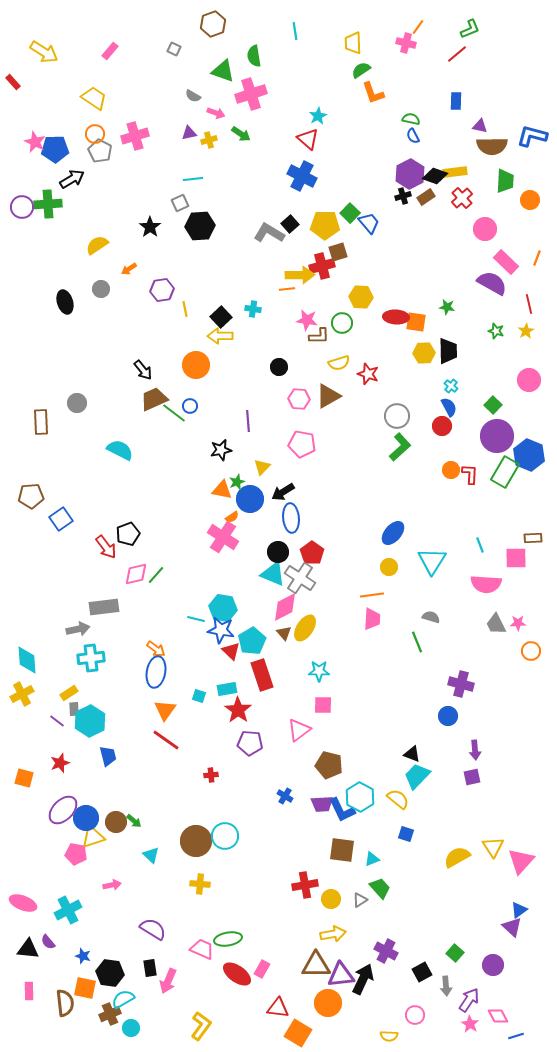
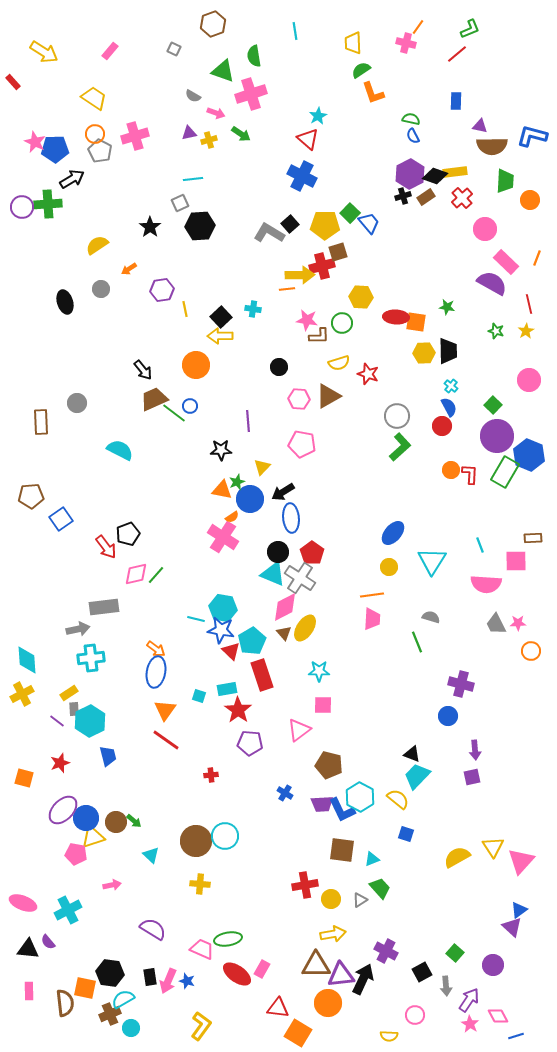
black star at (221, 450): rotated 10 degrees clockwise
pink square at (516, 558): moved 3 px down
blue cross at (285, 796): moved 3 px up
blue star at (83, 956): moved 104 px right, 25 px down
black rectangle at (150, 968): moved 9 px down
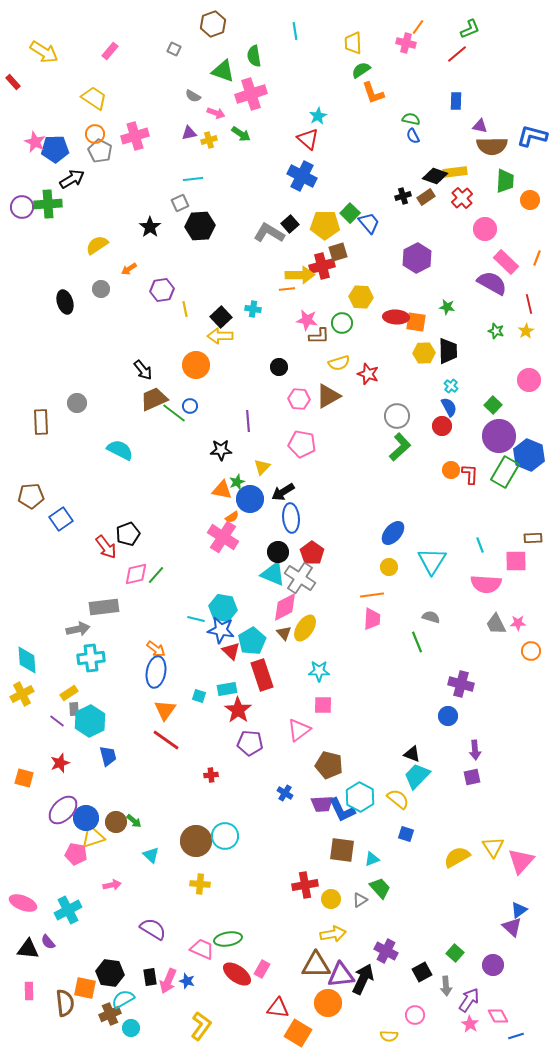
purple hexagon at (410, 174): moved 7 px right, 84 px down
purple circle at (497, 436): moved 2 px right
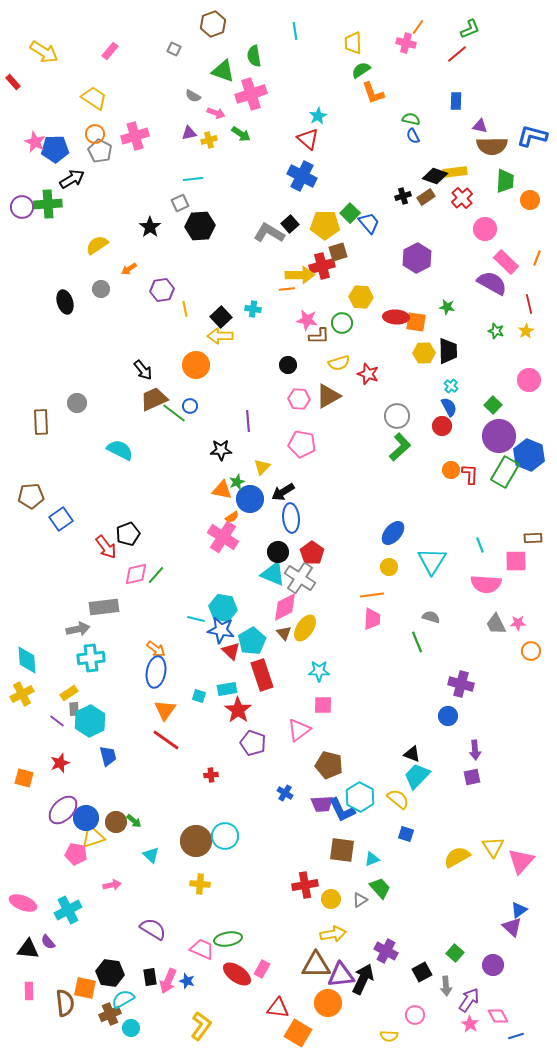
black circle at (279, 367): moved 9 px right, 2 px up
purple pentagon at (250, 743): moved 3 px right; rotated 15 degrees clockwise
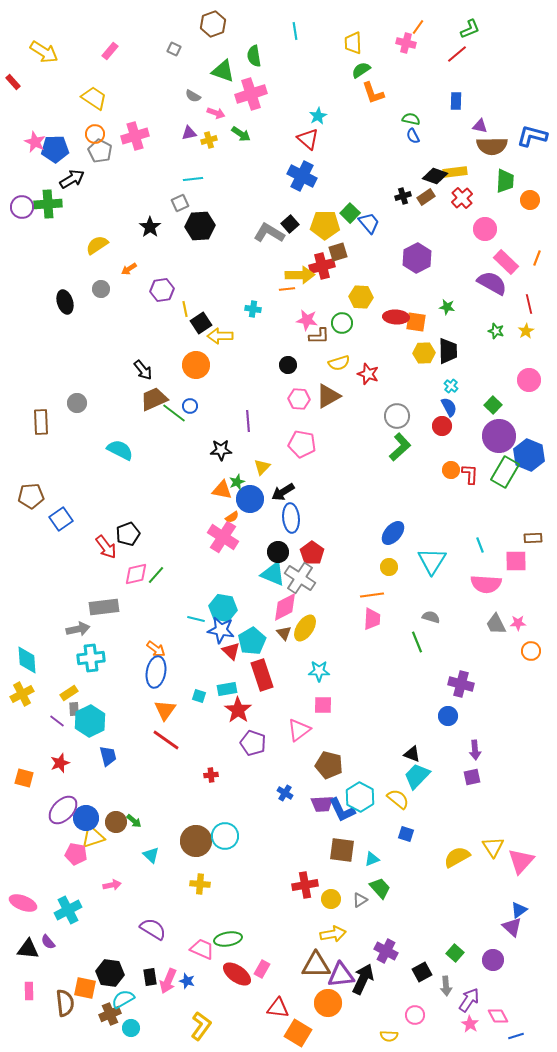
black square at (221, 317): moved 20 px left, 6 px down; rotated 10 degrees clockwise
purple circle at (493, 965): moved 5 px up
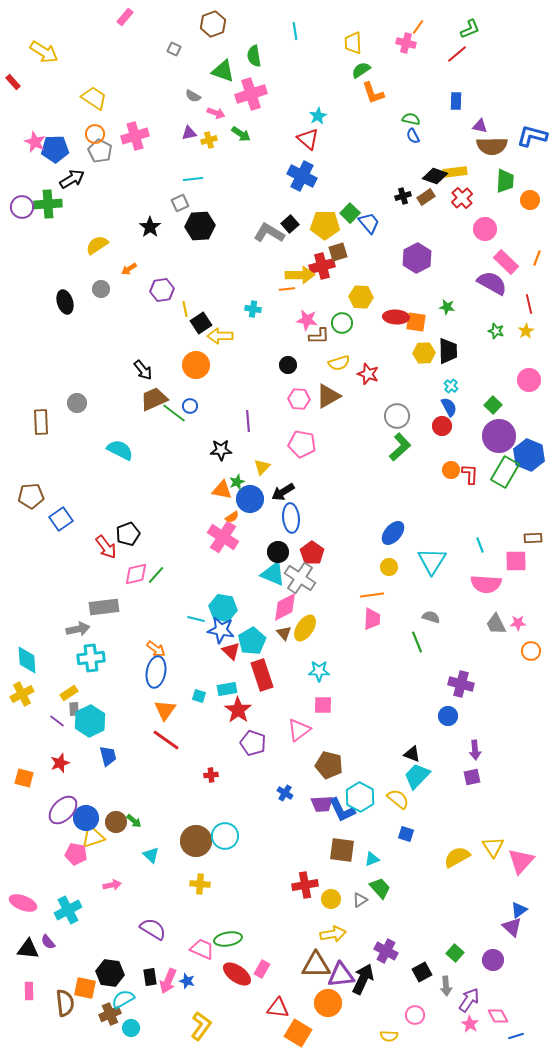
pink rectangle at (110, 51): moved 15 px right, 34 px up
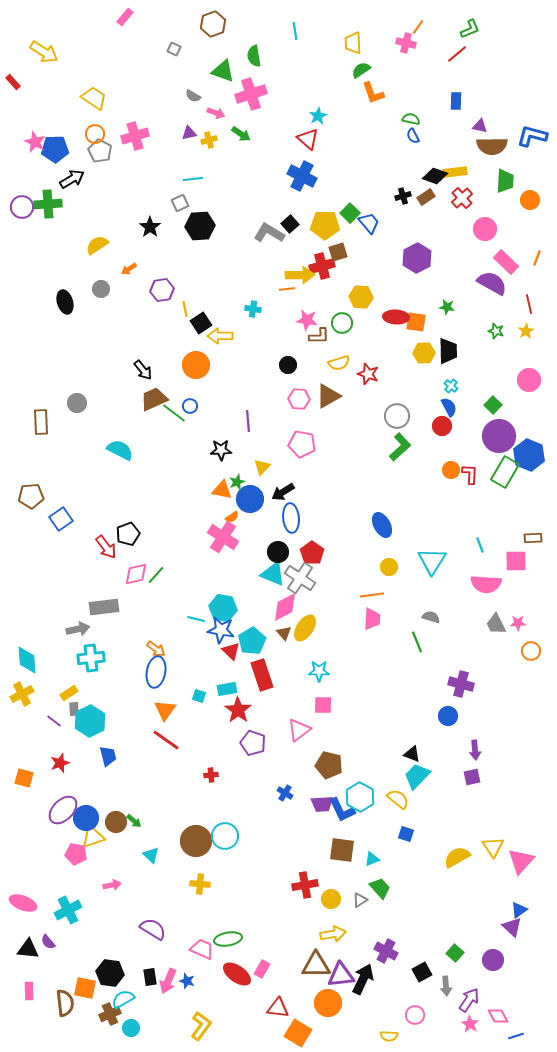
blue ellipse at (393, 533): moved 11 px left, 8 px up; rotated 70 degrees counterclockwise
purple line at (57, 721): moved 3 px left
